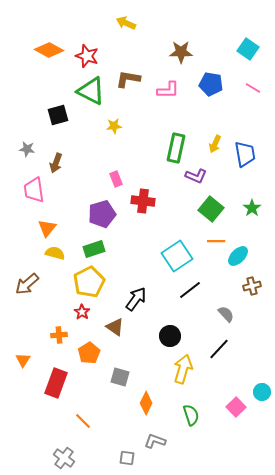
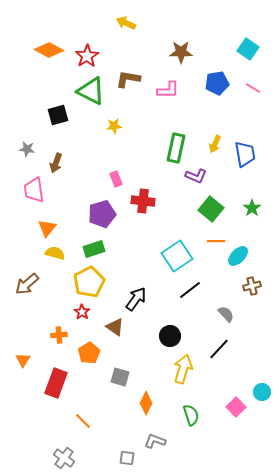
red star at (87, 56): rotated 20 degrees clockwise
blue pentagon at (211, 84): moved 6 px right, 1 px up; rotated 20 degrees counterclockwise
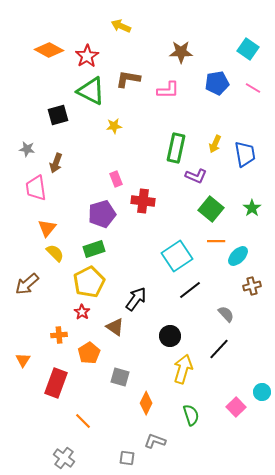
yellow arrow at (126, 23): moved 5 px left, 3 px down
pink trapezoid at (34, 190): moved 2 px right, 2 px up
yellow semicircle at (55, 253): rotated 30 degrees clockwise
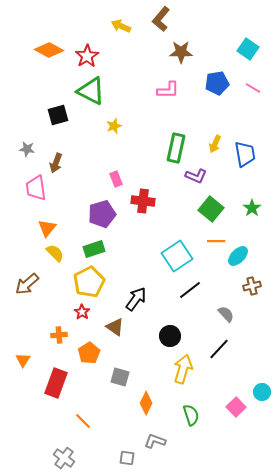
brown L-shape at (128, 79): moved 33 px right, 60 px up; rotated 60 degrees counterclockwise
yellow star at (114, 126): rotated 14 degrees counterclockwise
